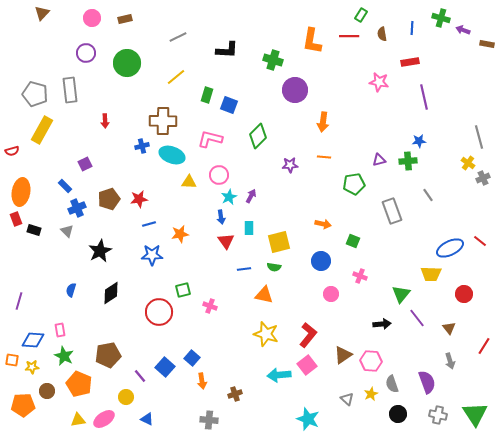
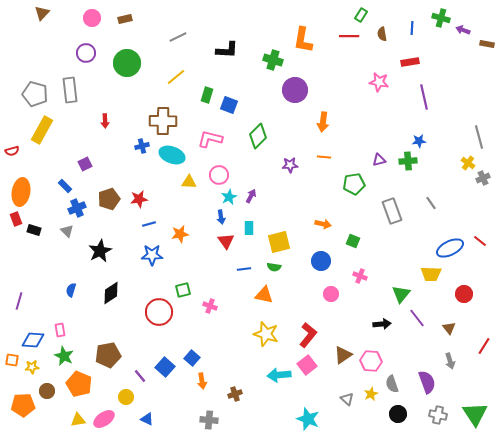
orange L-shape at (312, 41): moved 9 px left, 1 px up
gray line at (428, 195): moved 3 px right, 8 px down
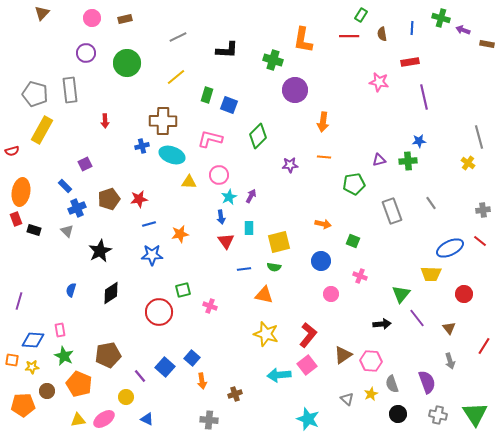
gray cross at (483, 178): moved 32 px down; rotated 16 degrees clockwise
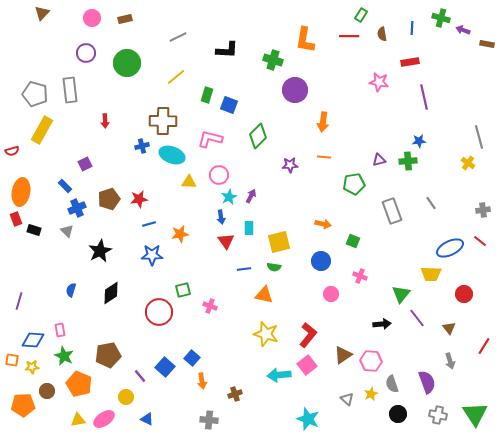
orange L-shape at (303, 40): moved 2 px right
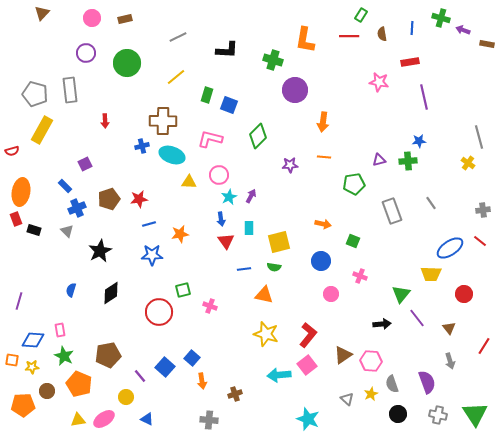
blue arrow at (221, 217): moved 2 px down
blue ellipse at (450, 248): rotated 8 degrees counterclockwise
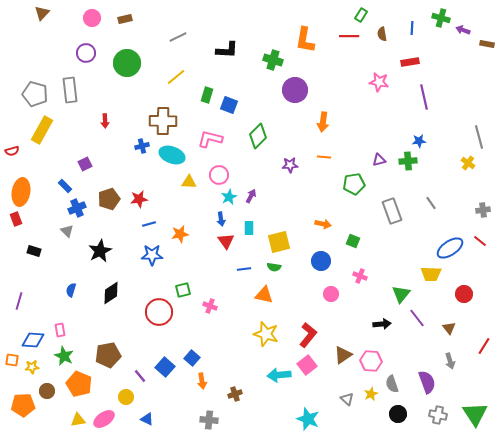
black rectangle at (34, 230): moved 21 px down
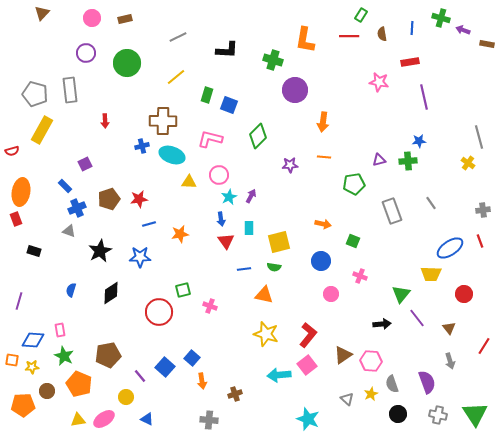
gray triangle at (67, 231): moved 2 px right; rotated 24 degrees counterclockwise
red line at (480, 241): rotated 32 degrees clockwise
blue star at (152, 255): moved 12 px left, 2 px down
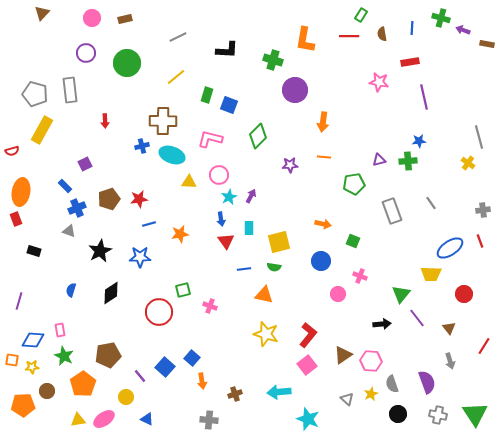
pink circle at (331, 294): moved 7 px right
cyan arrow at (279, 375): moved 17 px down
orange pentagon at (79, 384): moved 4 px right; rotated 15 degrees clockwise
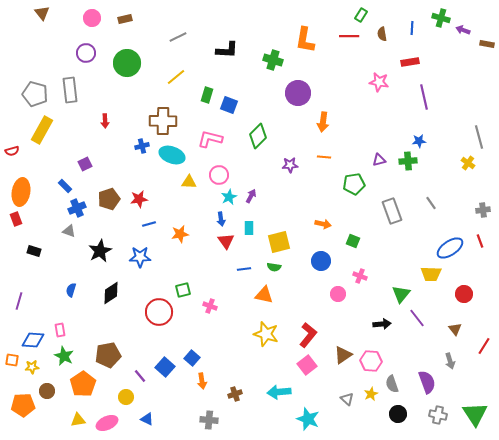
brown triangle at (42, 13): rotated 21 degrees counterclockwise
purple circle at (295, 90): moved 3 px right, 3 px down
brown triangle at (449, 328): moved 6 px right, 1 px down
pink ellipse at (104, 419): moved 3 px right, 4 px down; rotated 10 degrees clockwise
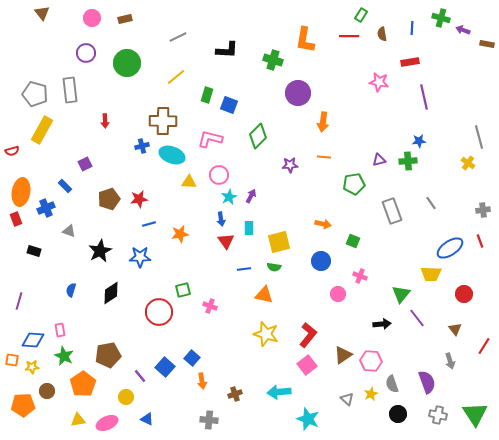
blue cross at (77, 208): moved 31 px left
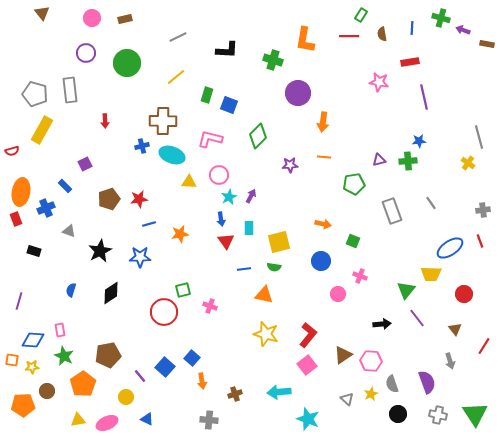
green triangle at (401, 294): moved 5 px right, 4 px up
red circle at (159, 312): moved 5 px right
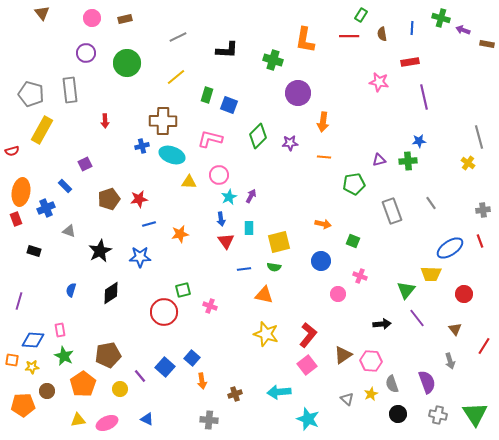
gray pentagon at (35, 94): moved 4 px left
purple star at (290, 165): moved 22 px up
yellow circle at (126, 397): moved 6 px left, 8 px up
